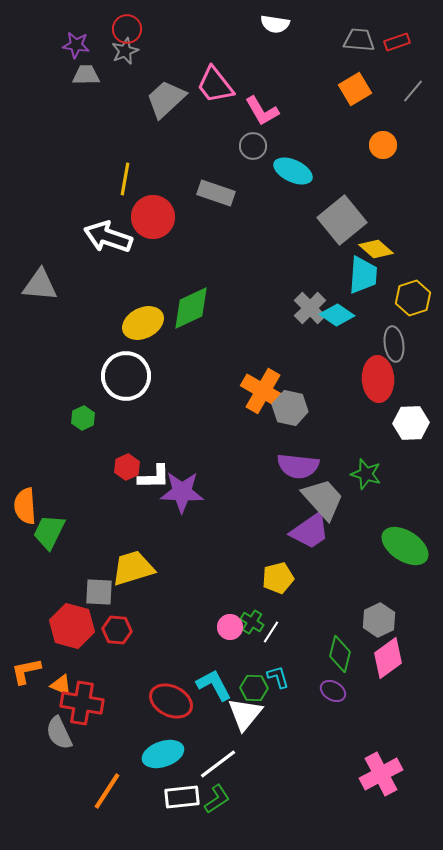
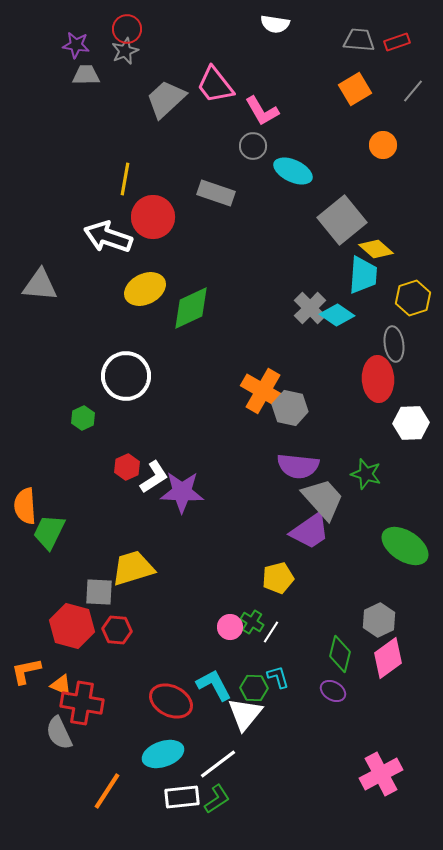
yellow ellipse at (143, 323): moved 2 px right, 34 px up
white L-shape at (154, 477): rotated 32 degrees counterclockwise
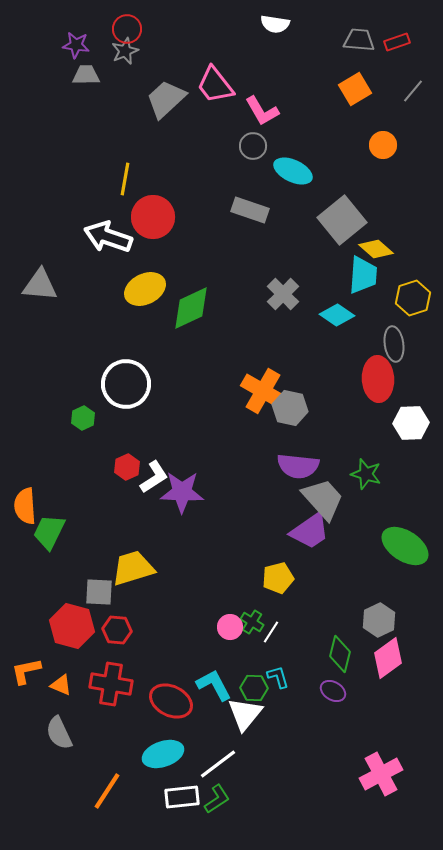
gray rectangle at (216, 193): moved 34 px right, 17 px down
gray cross at (310, 308): moved 27 px left, 14 px up
white circle at (126, 376): moved 8 px down
red cross at (82, 703): moved 29 px right, 19 px up
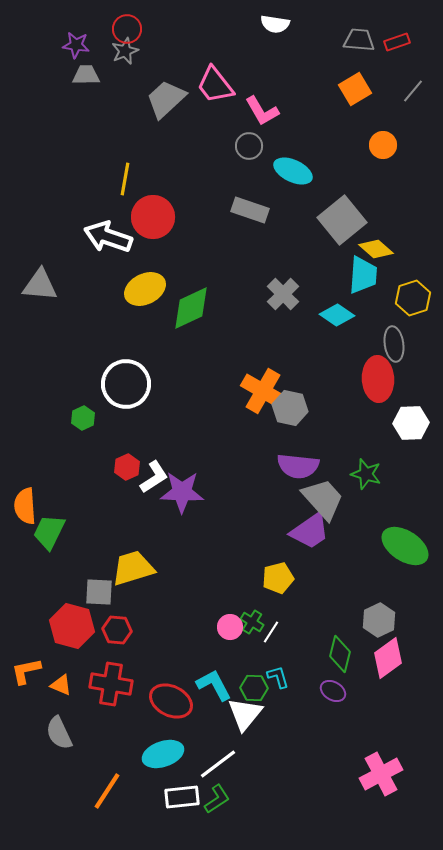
gray circle at (253, 146): moved 4 px left
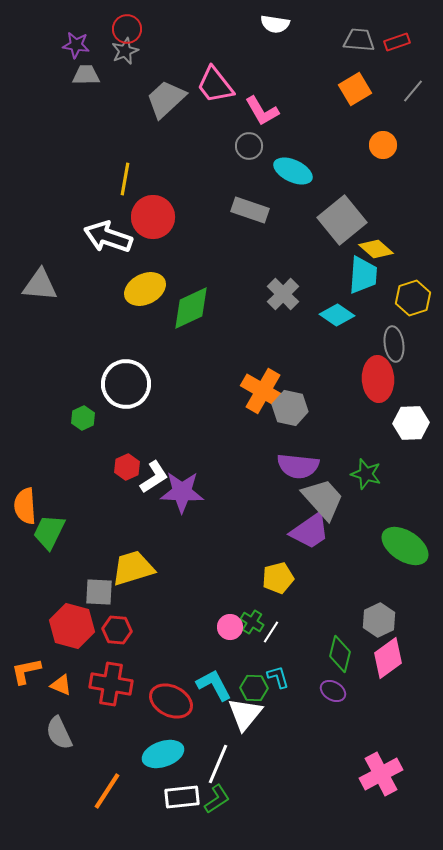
white line at (218, 764): rotated 30 degrees counterclockwise
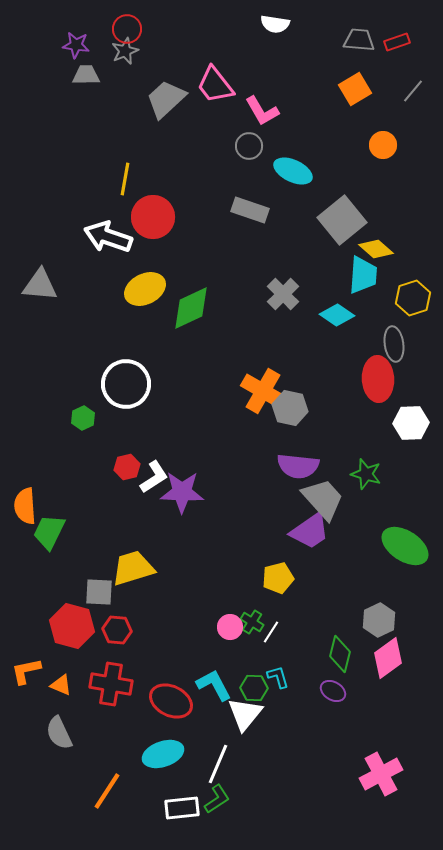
red hexagon at (127, 467): rotated 10 degrees clockwise
white rectangle at (182, 797): moved 11 px down
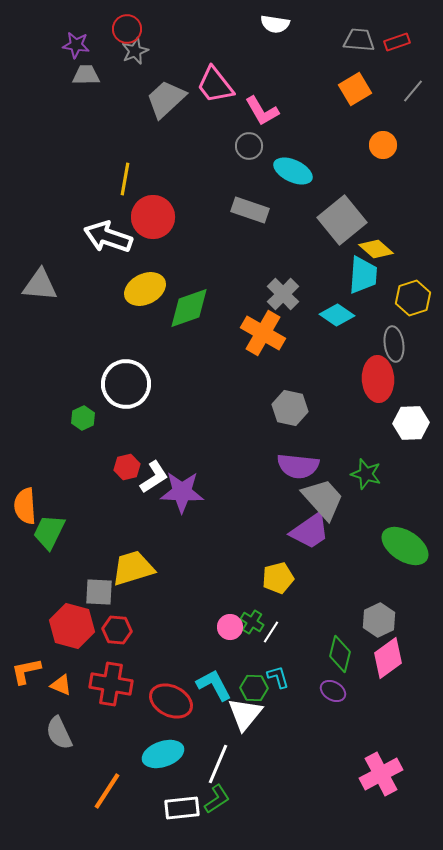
gray star at (125, 51): moved 10 px right
green diamond at (191, 308): moved 2 px left; rotated 6 degrees clockwise
orange cross at (263, 391): moved 58 px up
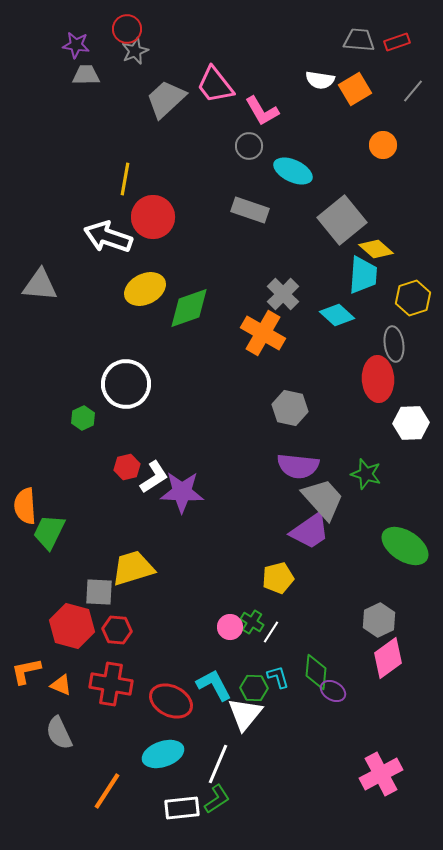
white semicircle at (275, 24): moved 45 px right, 56 px down
cyan diamond at (337, 315): rotated 8 degrees clockwise
green diamond at (340, 654): moved 24 px left, 18 px down; rotated 9 degrees counterclockwise
